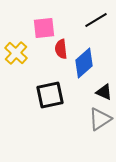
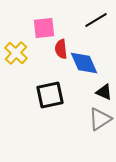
blue diamond: rotated 72 degrees counterclockwise
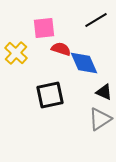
red semicircle: rotated 114 degrees clockwise
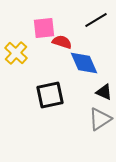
red semicircle: moved 1 px right, 7 px up
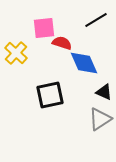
red semicircle: moved 1 px down
